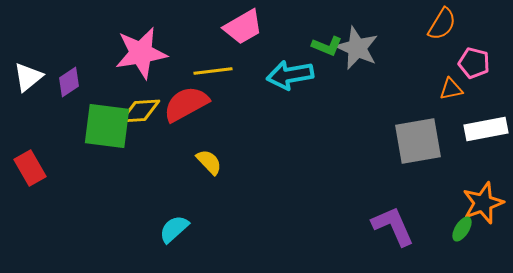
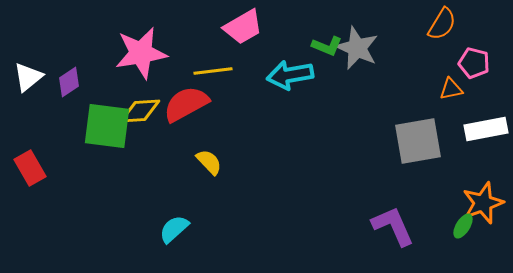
green ellipse: moved 1 px right, 3 px up
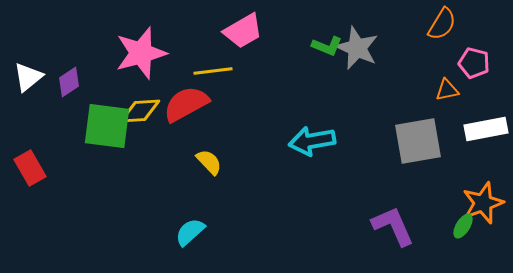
pink trapezoid: moved 4 px down
pink star: rotated 6 degrees counterclockwise
cyan arrow: moved 22 px right, 66 px down
orange triangle: moved 4 px left, 1 px down
cyan semicircle: moved 16 px right, 3 px down
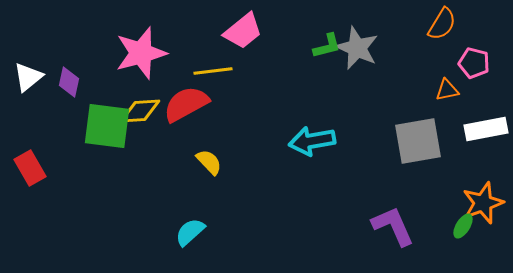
pink trapezoid: rotated 9 degrees counterclockwise
green L-shape: rotated 36 degrees counterclockwise
purple diamond: rotated 44 degrees counterclockwise
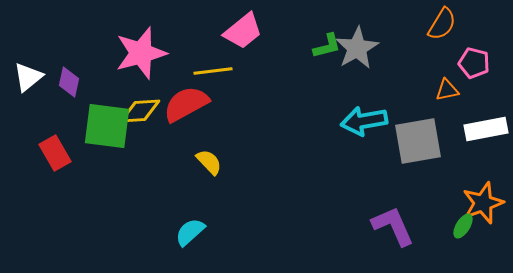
gray star: rotated 18 degrees clockwise
cyan arrow: moved 52 px right, 20 px up
red rectangle: moved 25 px right, 15 px up
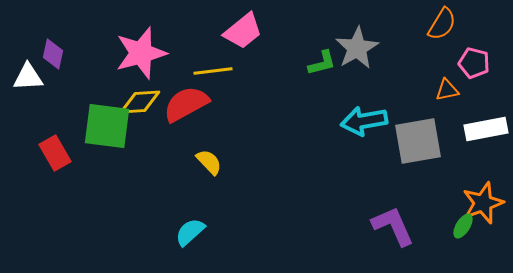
green L-shape: moved 5 px left, 17 px down
white triangle: rotated 36 degrees clockwise
purple diamond: moved 16 px left, 28 px up
yellow diamond: moved 9 px up
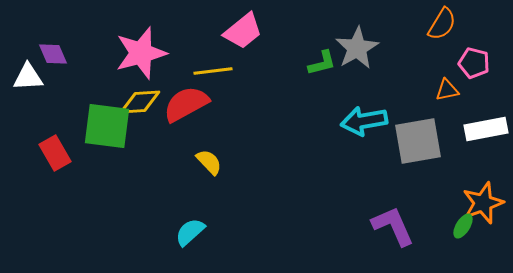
purple diamond: rotated 36 degrees counterclockwise
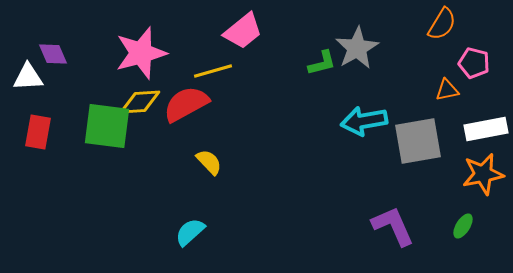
yellow line: rotated 9 degrees counterclockwise
red rectangle: moved 17 px left, 21 px up; rotated 40 degrees clockwise
orange star: moved 29 px up; rotated 9 degrees clockwise
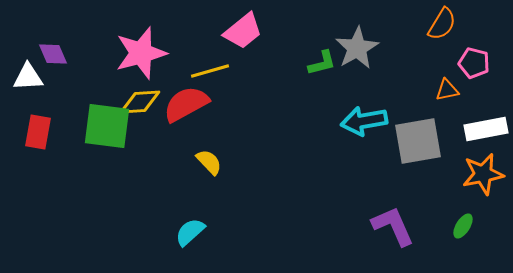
yellow line: moved 3 px left
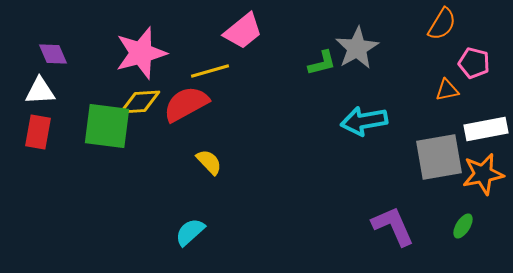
white triangle: moved 12 px right, 14 px down
gray square: moved 21 px right, 16 px down
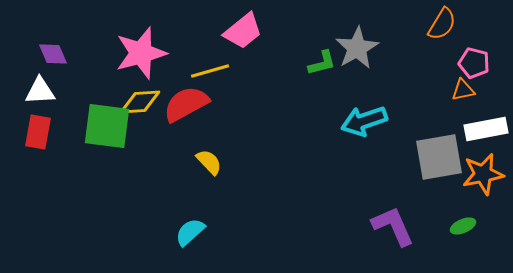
orange triangle: moved 16 px right
cyan arrow: rotated 9 degrees counterclockwise
green ellipse: rotated 35 degrees clockwise
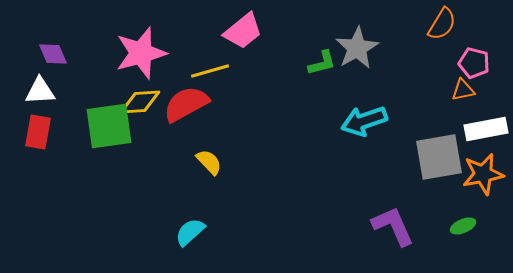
green square: moved 2 px right; rotated 15 degrees counterclockwise
